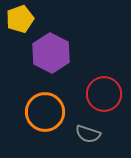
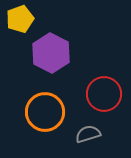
gray semicircle: rotated 145 degrees clockwise
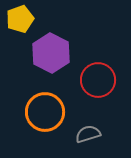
red circle: moved 6 px left, 14 px up
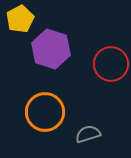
yellow pentagon: rotated 8 degrees counterclockwise
purple hexagon: moved 4 px up; rotated 9 degrees counterclockwise
red circle: moved 13 px right, 16 px up
